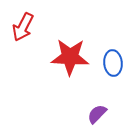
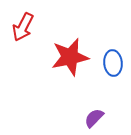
red star: rotated 15 degrees counterclockwise
purple semicircle: moved 3 px left, 4 px down
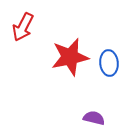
blue ellipse: moved 4 px left
purple semicircle: rotated 60 degrees clockwise
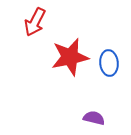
red arrow: moved 12 px right, 5 px up
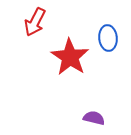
red star: rotated 27 degrees counterclockwise
blue ellipse: moved 1 px left, 25 px up
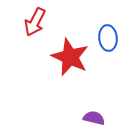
red star: rotated 9 degrees counterclockwise
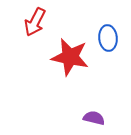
red star: rotated 12 degrees counterclockwise
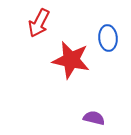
red arrow: moved 4 px right, 1 px down
red star: moved 1 px right, 3 px down
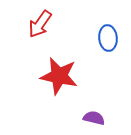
red arrow: moved 1 px right, 1 px down; rotated 8 degrees clockwise
red star: moved 12 px left, 16 px down
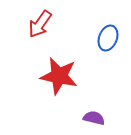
blue ellipse: rotated 25 degrees clockwise
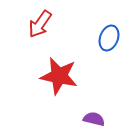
blue ellipse: moved 1 px right
purple semicircle: moved 1 px down
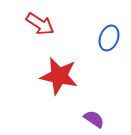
red arrow: rotated 92 degrees counterclockwise
purple semicircle: rotated 20 degrees clockwise
